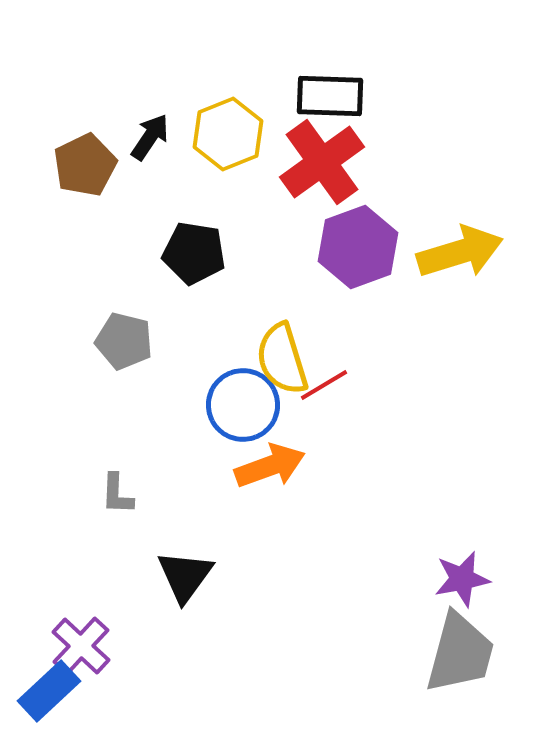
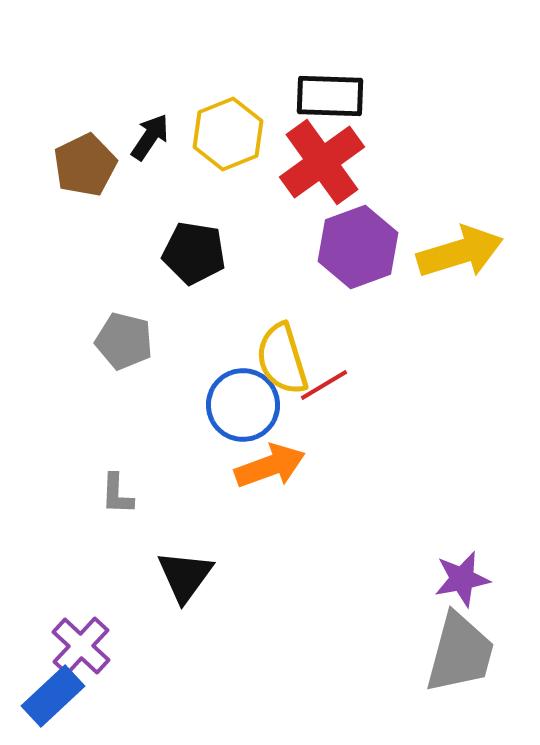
blue rectangle: moved 4 px right, 5 px down
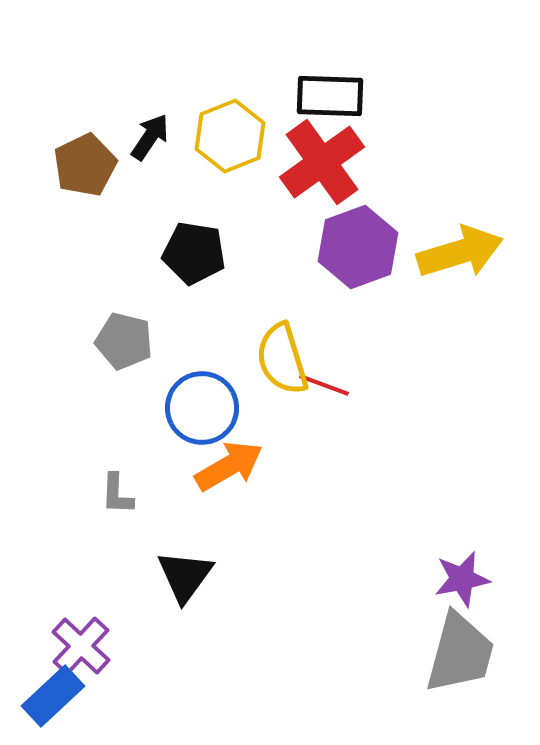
yellow hexagon: moved 2 px right, 2 px down
red line: rotated 51 degrees clockwise
blue circle: moved 41 px left, 3 px down
orange arrow: moved 41 px left; rotated 10 degrees counterclockwise
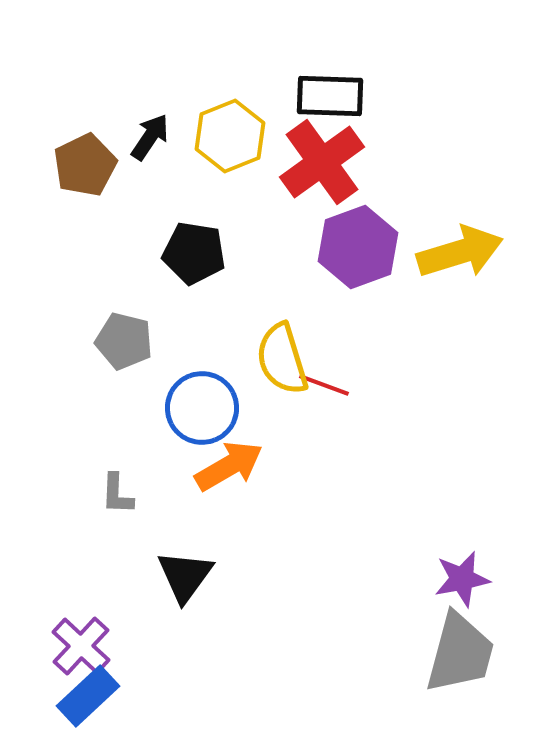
blue rectangle: moved 35 px right
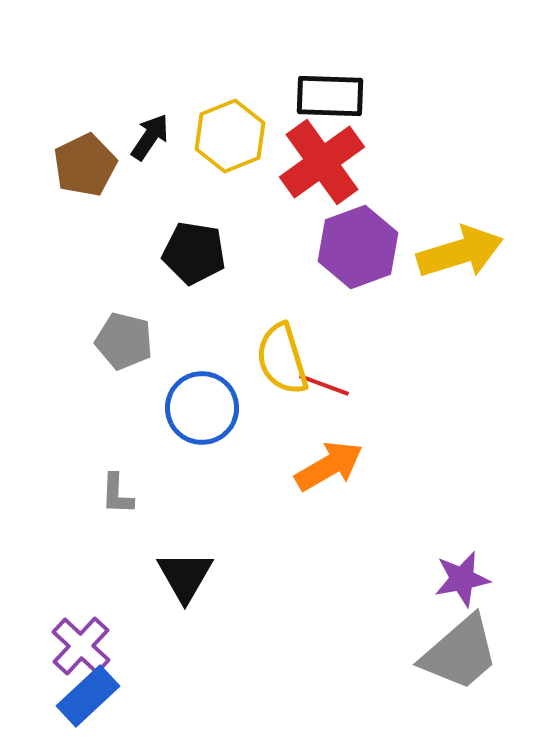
orange arrow: moved 100 px right
black triangle: rotated 6 degrees counterclockwise
gray trapezoid: rotated 34 degrees clockwise
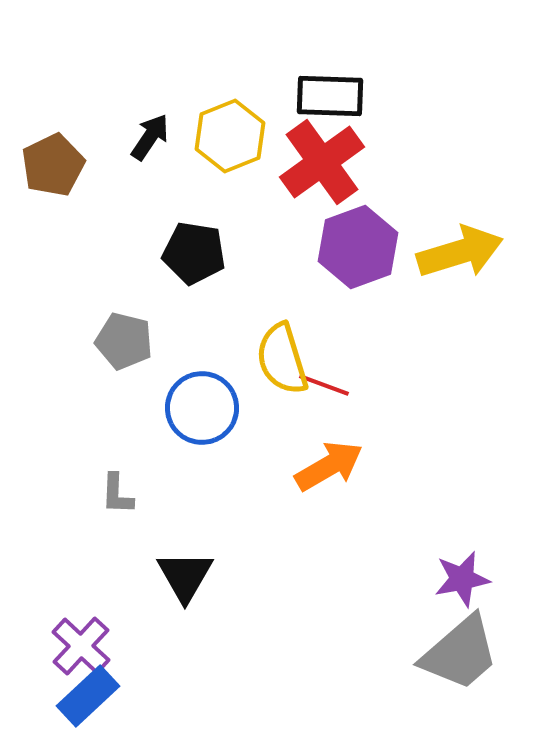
brown pentagon: moved 32 px left
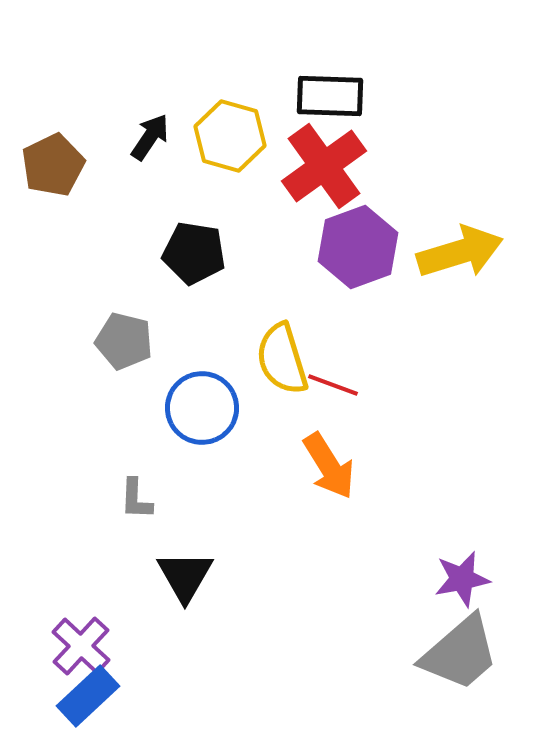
yellow hexagon: rotated 22 degrees counterclockwise
red cross: moved 2 px right, 4 px down
red line: moved 9 px right
orange arrow: rotated 88 degrees clockwise
gray L-shape: moved 19 px right, 5 px down
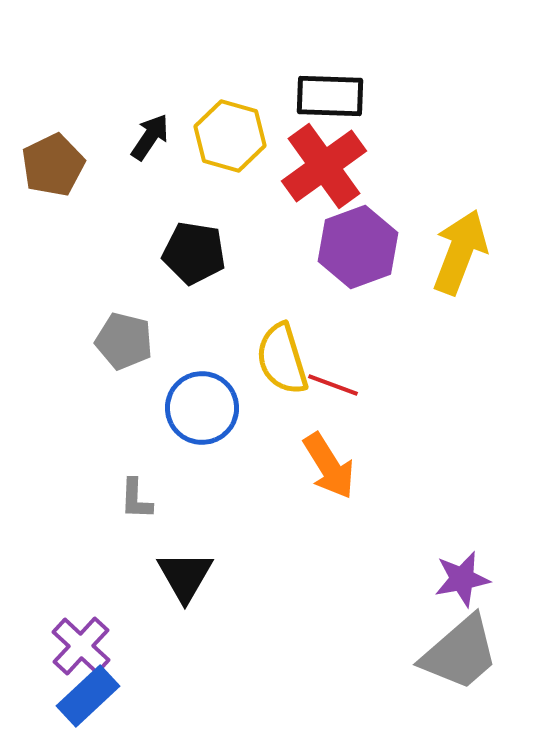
yellow arrow: rotated 52 degrees counterclockwise
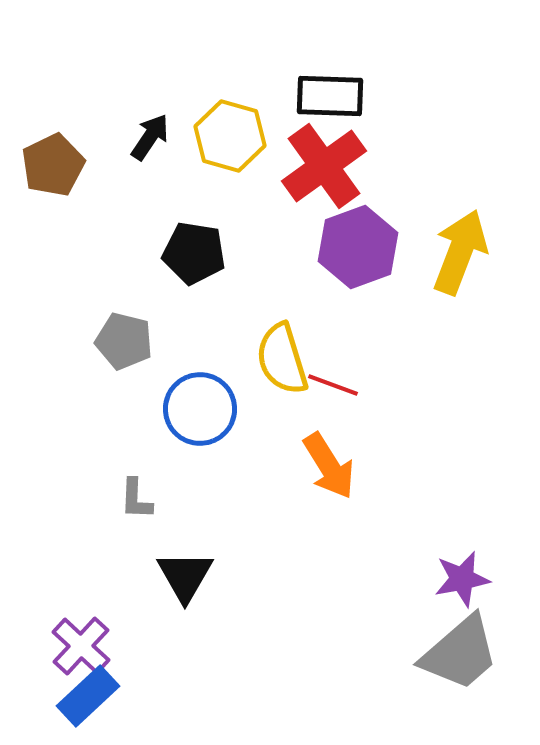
blue circle: moved 2 px left, 1 px down
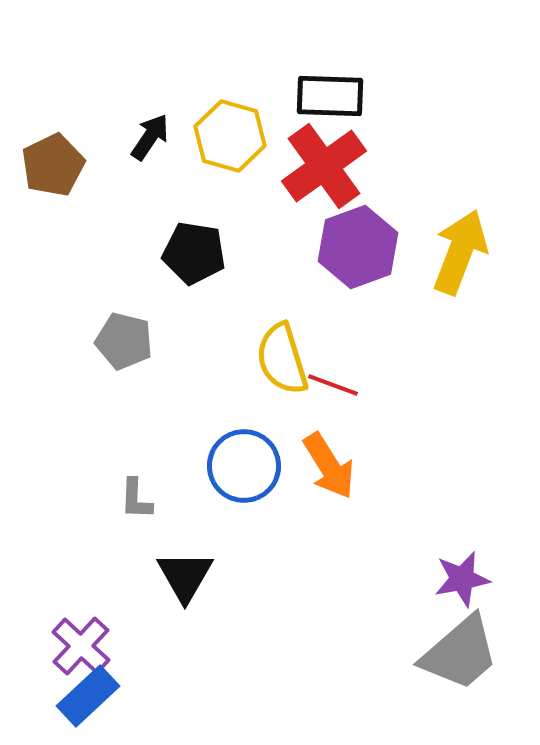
blue circle: moved 44 px right, 57 px down
